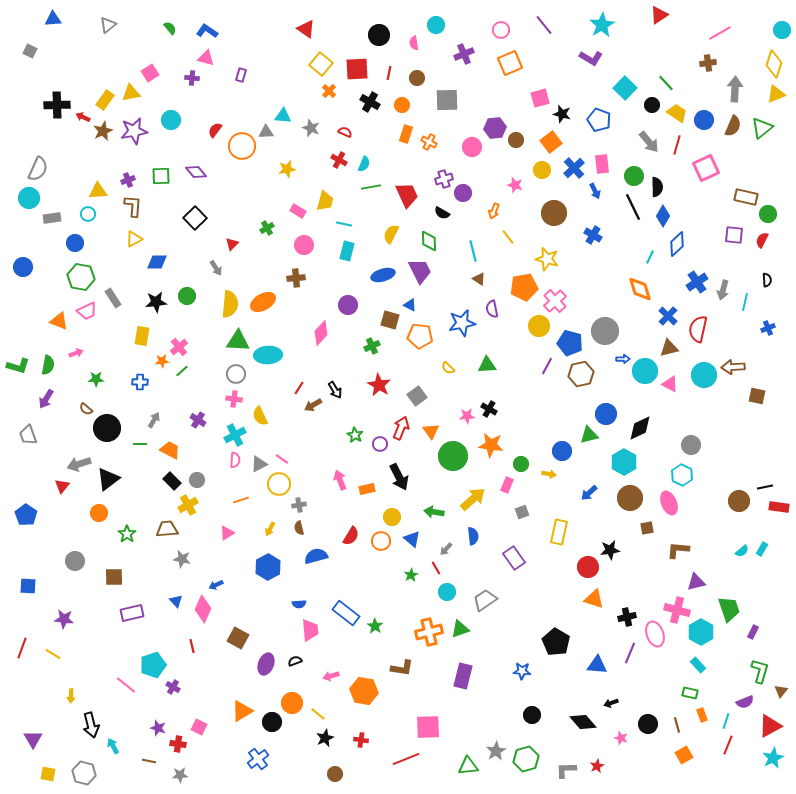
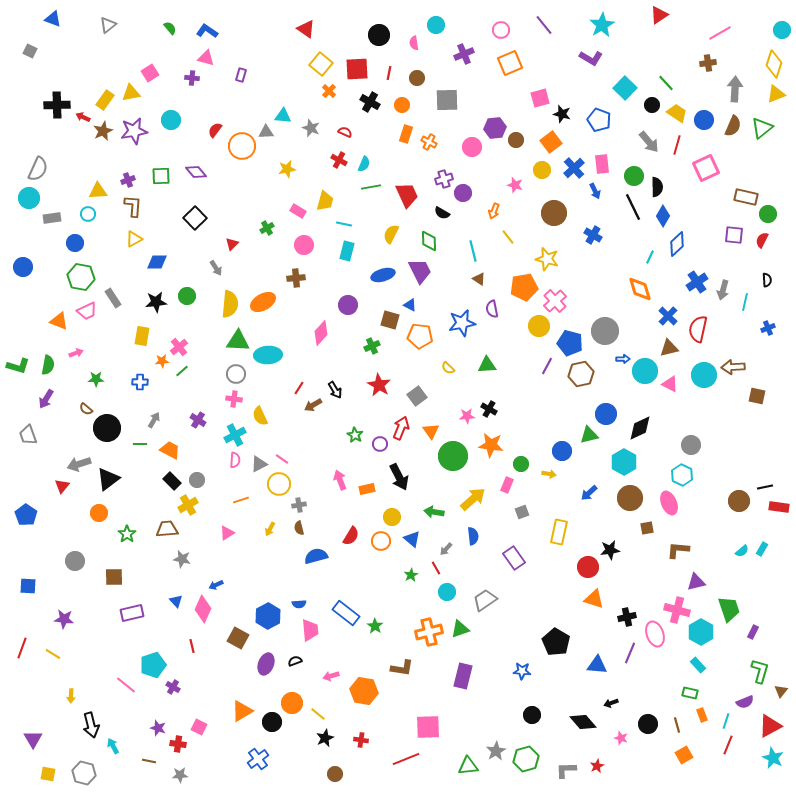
blue triangle at (53, 19): rotated 24 degrees clockwise
blue hexagon at (268, 567): moved 49 px down
cyan star at (773, 758): rotated 20 degrees counterclockwise
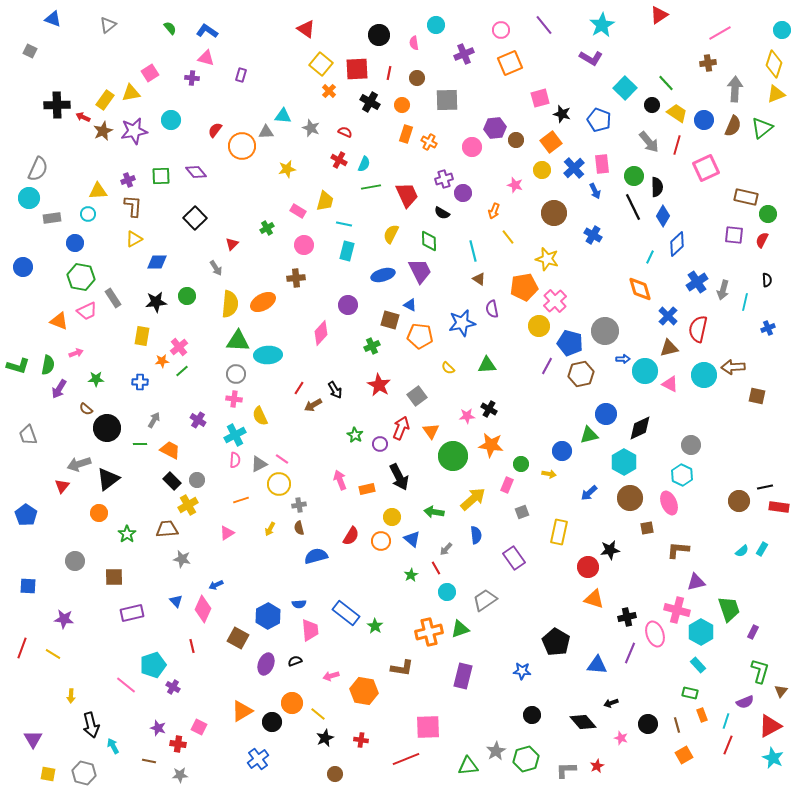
purple arrow at (46, 399): moved 13 px right, 10 px up
blue semicircle at (473, 536): moved 3 px right, 1 px up
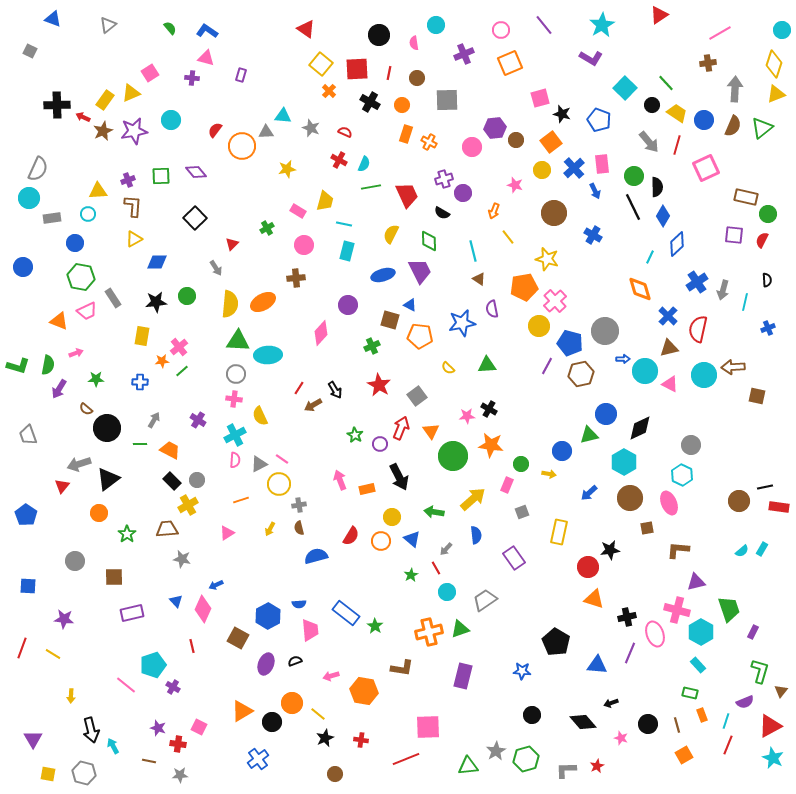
yellow triangle at (131, 93): rotated 12 degrees counterclockwise
black arrow at (91, 725): moved 5 px down
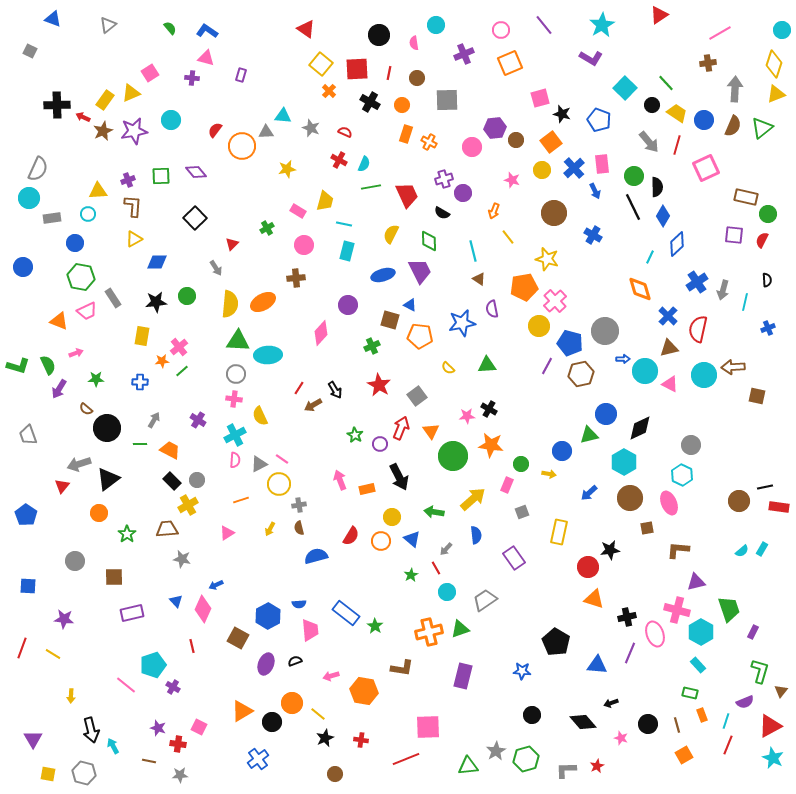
pink star at (515, 185): moved 3 px left, 5 px up
green semicircle at (48, 365): rotated 36 degrees counterclockwise
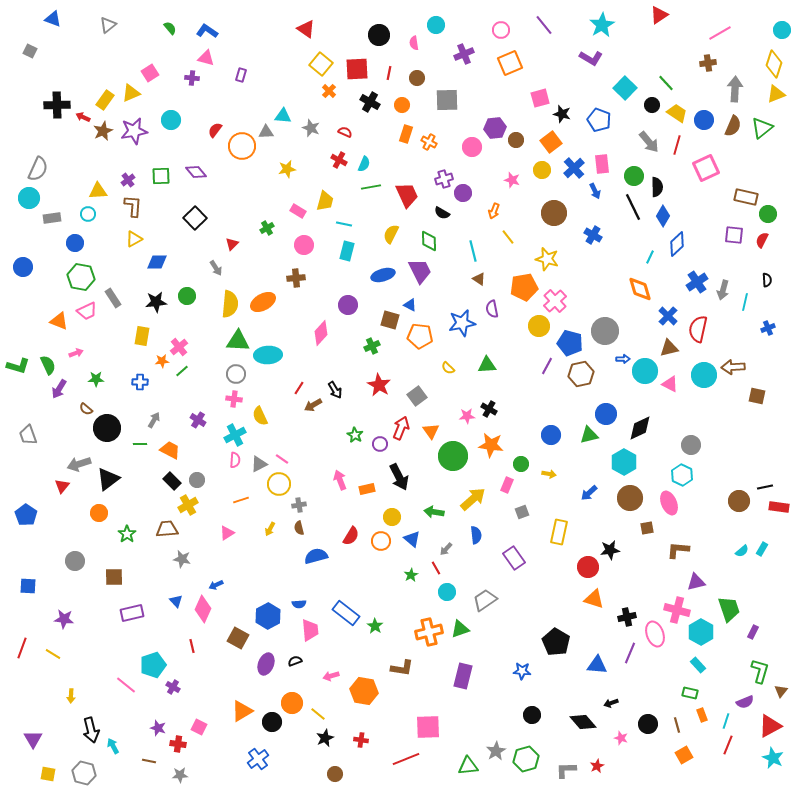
purple cross at (128, 180): rotated 16 degrees counterclockwise
blue circle at (562, 451): moved 11 px left, 16 px up
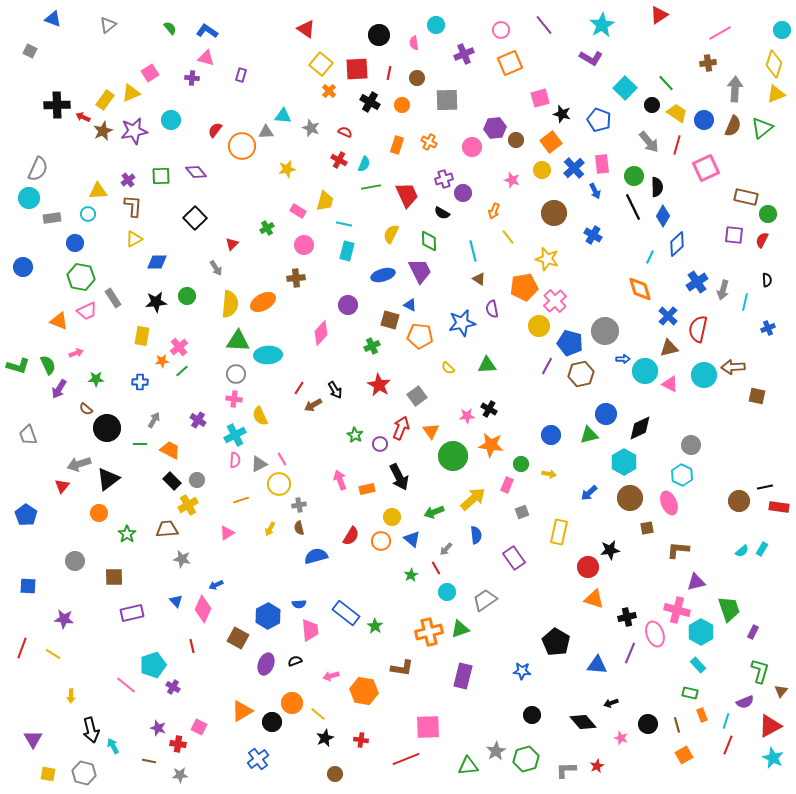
orange rectangle at (406, 134): moved 9 px left, 11 px down
pink line at (282, 459): rotated 24 degrees clockwise
green arrow at (434, 512): rotated 30 degrees counterclockwise
